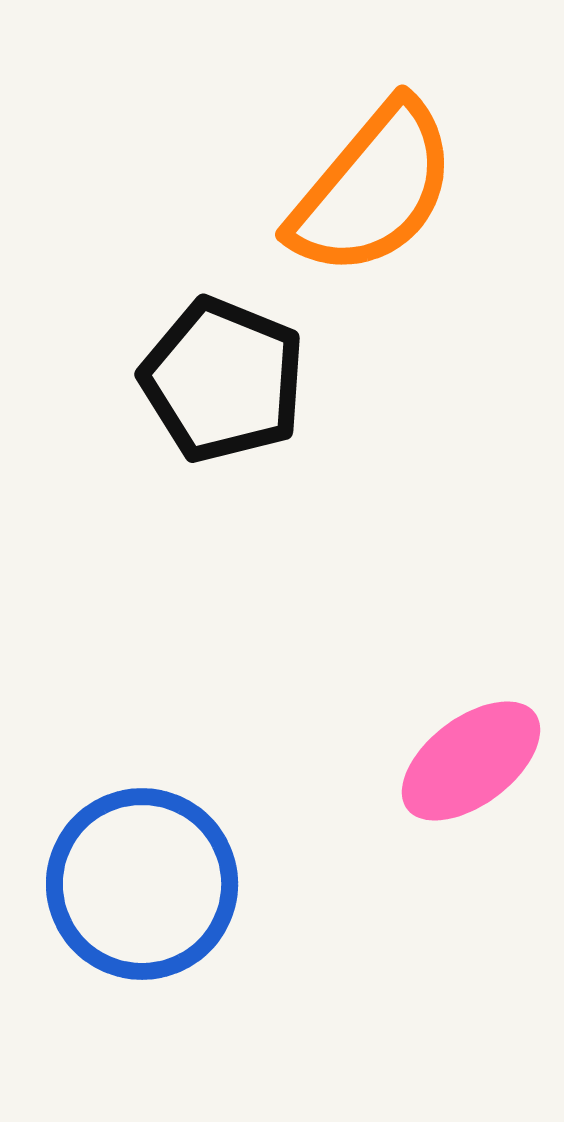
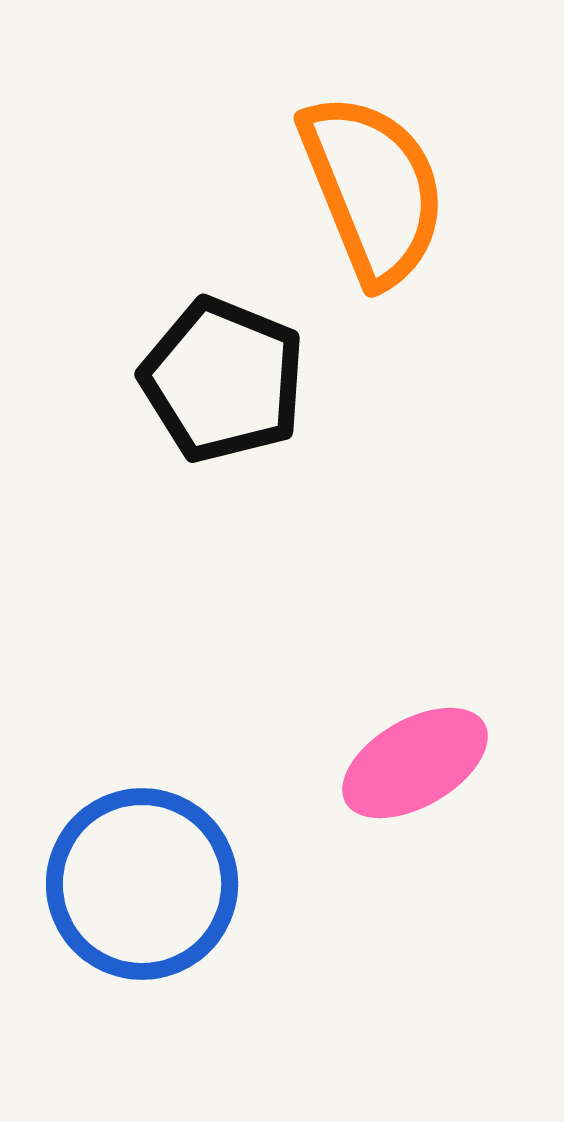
orange semicircle: rotated 62 degrees counterclockwise
pink ellipse: moved 56 px left, 2 px down; rotated 7 degrees clockwise
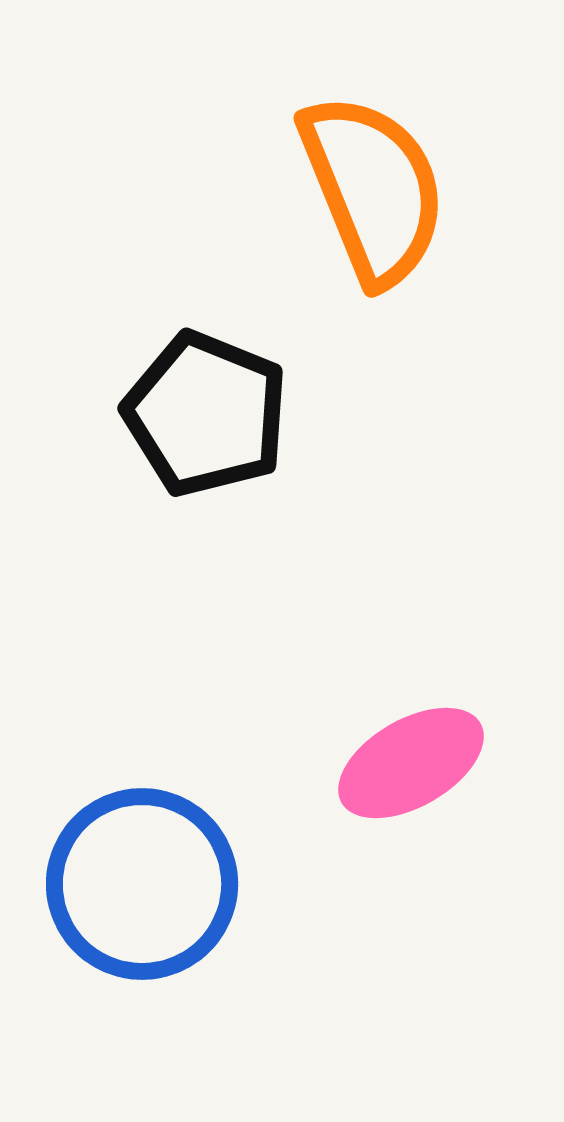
black pentagon: moved 17 px left, 34 px down
pink ellipse: moved 4 px left
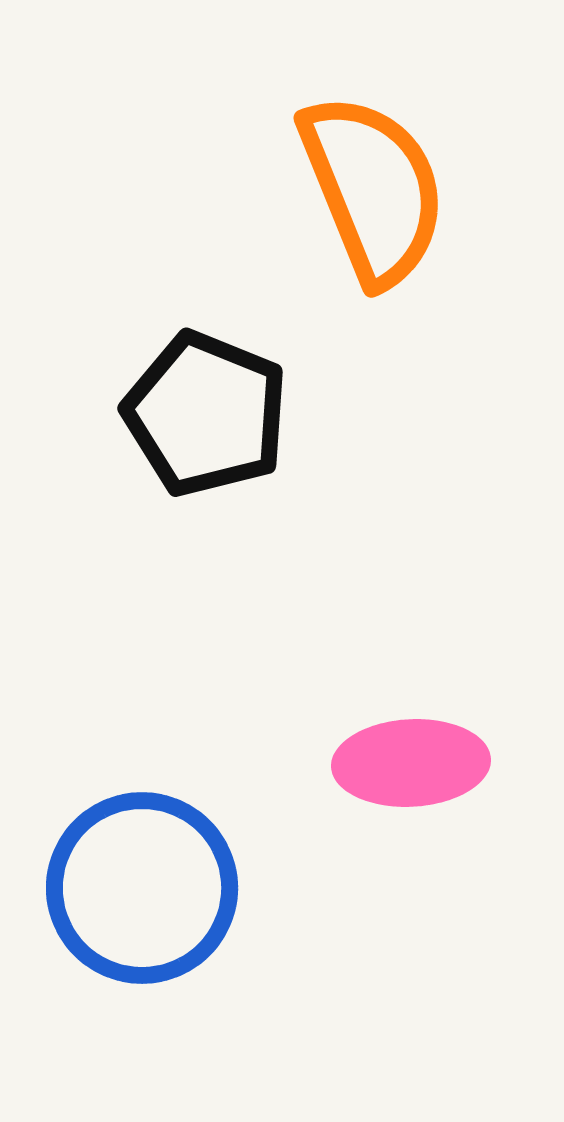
pink ellipse: rotated 27 degrees clockwise
blue circle: moved 4 px down
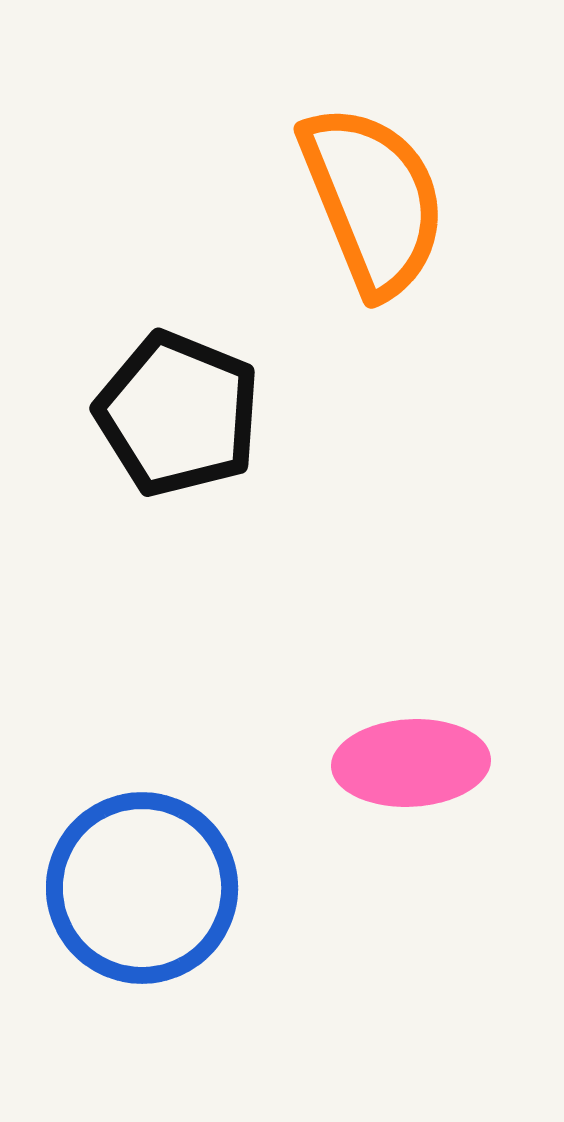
orange semicircle: moved 11 px down
black pentagon: moved 28 px left
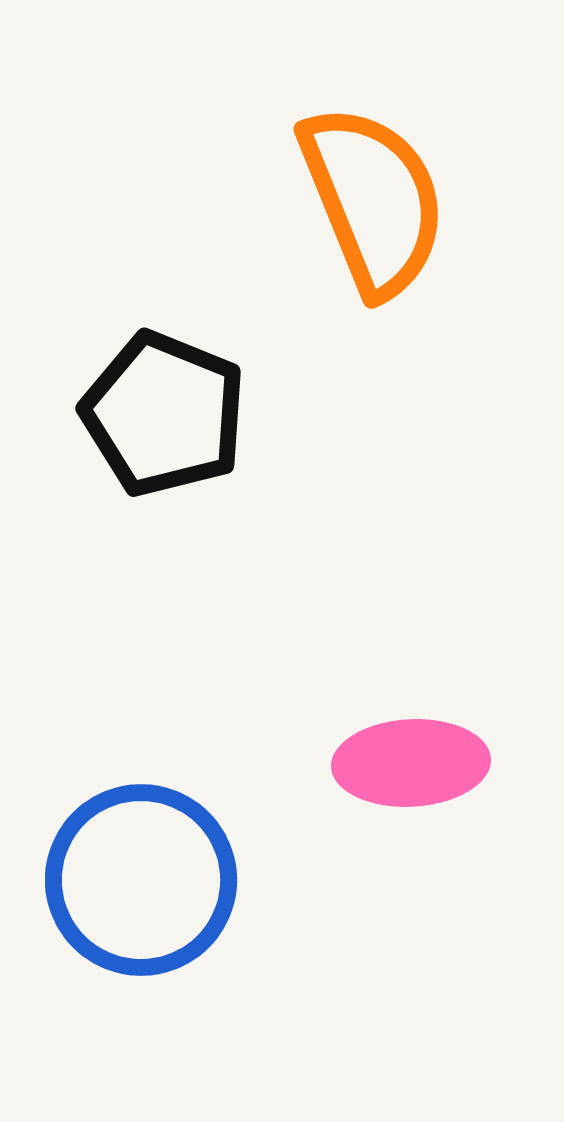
black pentagon: moved 14 px left
blue circle: moved 1 px left, 8 px up
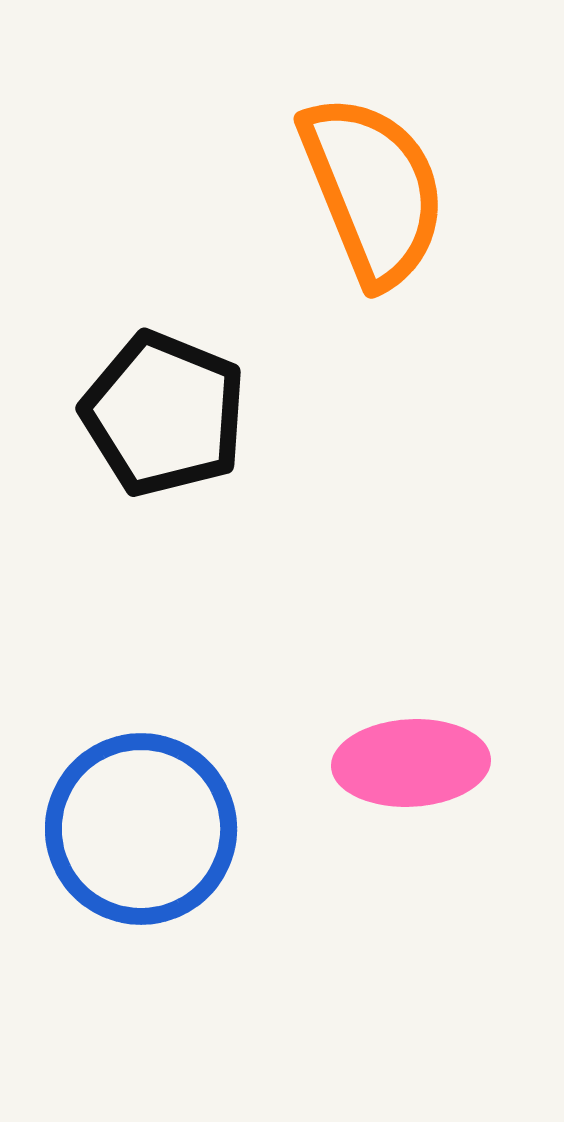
orange semicircle: moved 10 px up
blue circle: moved 51 px up
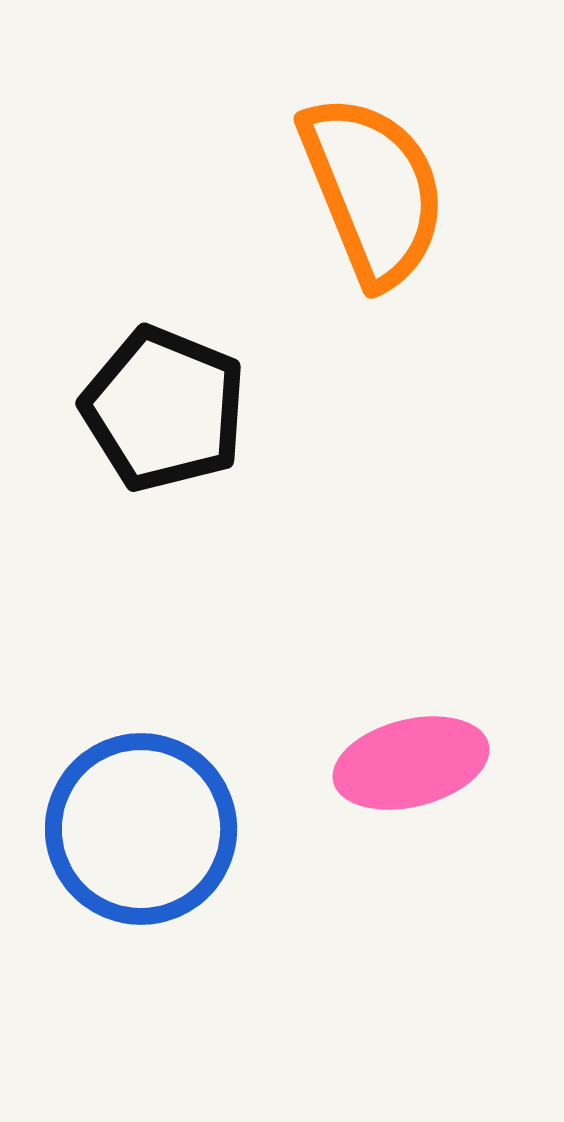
black pentagon: moved 5 px up
pink ellipse: rotated 11 degrees counterclockwise
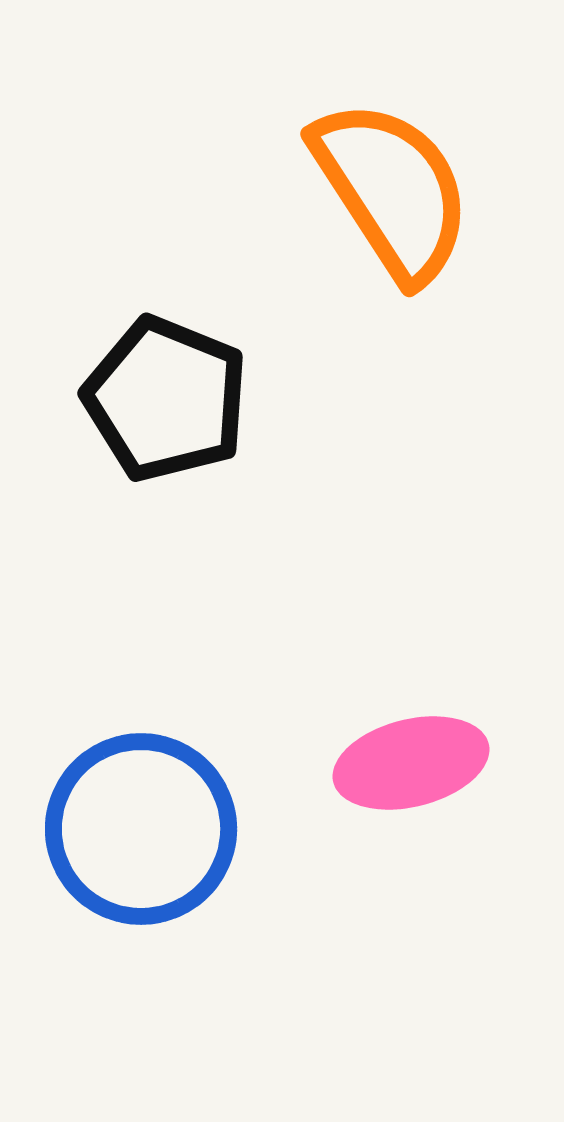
orange semicircle: moved 19 px right; rotated 11 degrees counterclockwise
black pentagon: moved 2 px right, 10 px up
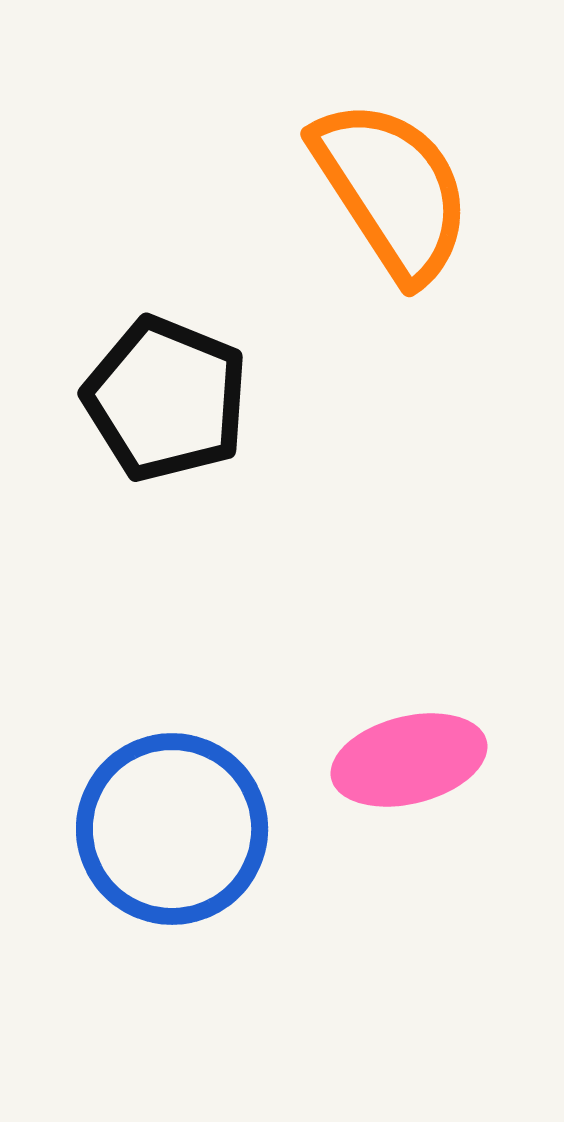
pink ellipse: moved 2 px left, 3 px up
blue circle: moved 31 px right
